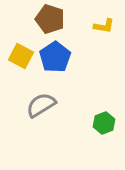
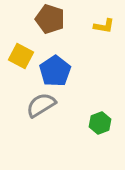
blue pentagon: moved 14 px down
green hexagon: moved 4 px left
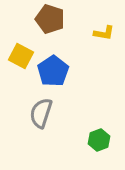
yellow L-shape: moved 7 px down
blue pentagon: moved 2 px left
gray semicircle: moved 8 px down; rotated 40 degrees counterclockwise
green hexagon: moved 1 px left, 17 px down
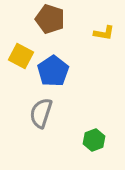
green hexagon: moved 5 px left
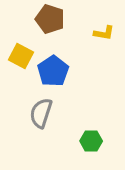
green hexagon: moved 3 px left, 1 px down; rotated 20 degrees clockwise
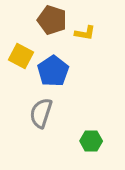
brown pentagon: moved 2 px right, 1 px down
yellow L-shape: moved 19 px left
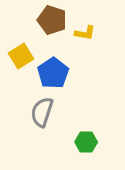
yellow square: rotated 30 degrees clockwise
blue pentagon: moved 2 px down
gray semicircle: moved 1 px right, 1 px up
green hexagon: moved 5 px left, 1 px down
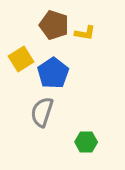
brown pentagon: moved 2 px right, 5 px down
yellow square: moved 3 px down
